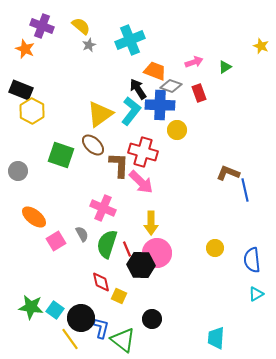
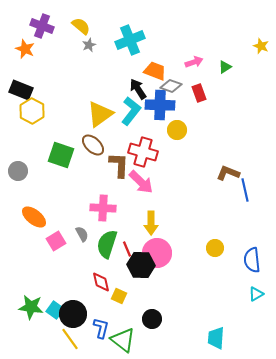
pink cross at (103, 208): rotated 20 degrees counterclockwise
black circle at (81, 318): moved 8 px left, 4 px up
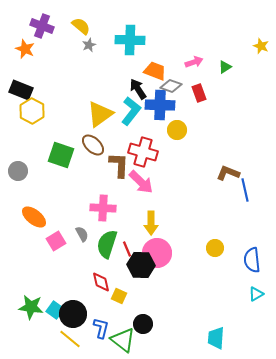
cyan cross at (130, 40): rotated 24 degrees clockwise
black circle at (152, 319): moved 9 px left, 5 px down
yellow line at (70, 339): rotated 15 degrees counterclockwise
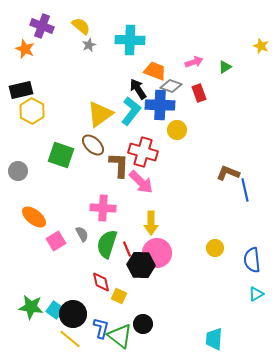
black rectangle at (21, 90): rotated 35 degrees counterclockwise
cyan trapezoid at (216, 338): moved 2 px left, 1 px down
green triangle at (123, 340): moved 3 px left, 4 px up
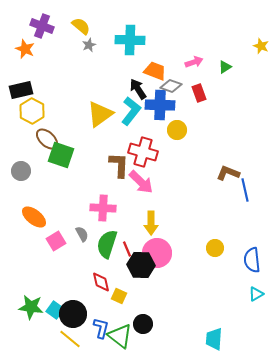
brown ellipse at (93, 145): moved 46 px left, 6 px up
gray circle at (18, 171): moved 3 px right
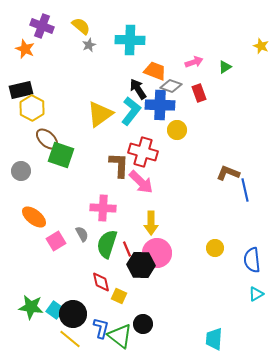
yellow hexagon at (32, 111): moved 3 px up
